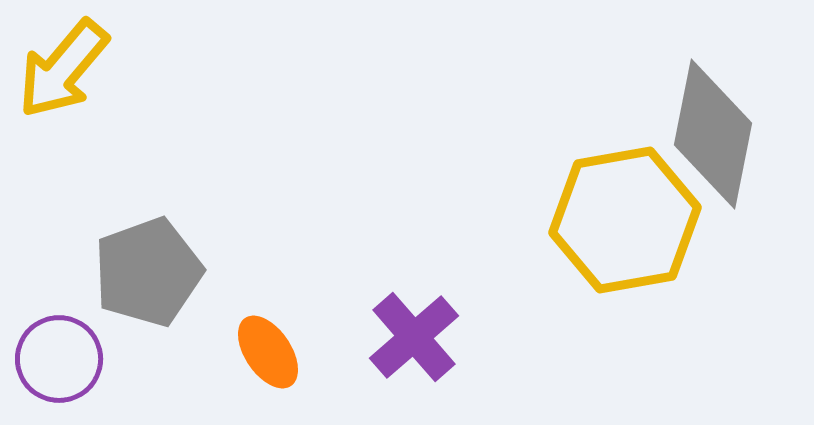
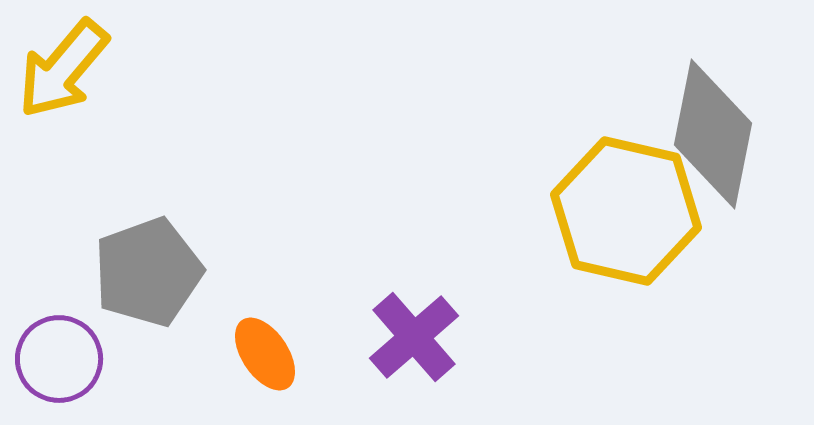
yellow hexagon: moved 1 px right, 9 px up; rotated 23 degrees clockwise
orange ellipse: moved 3 px left, 2 px down
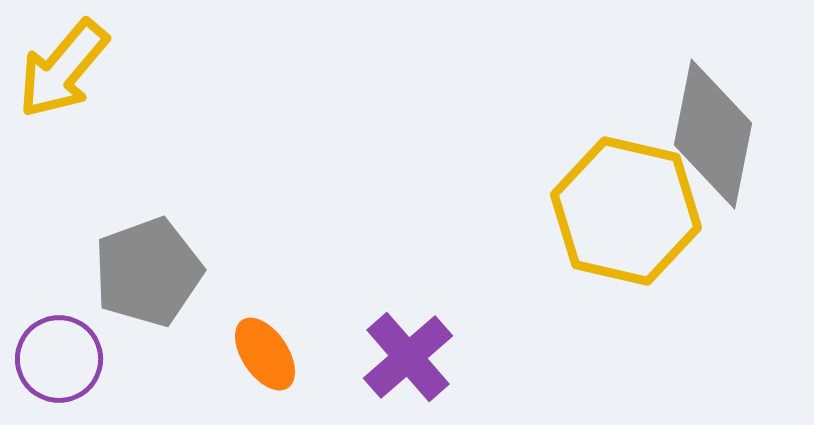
purple cross: moved 6 px left, 20 px down
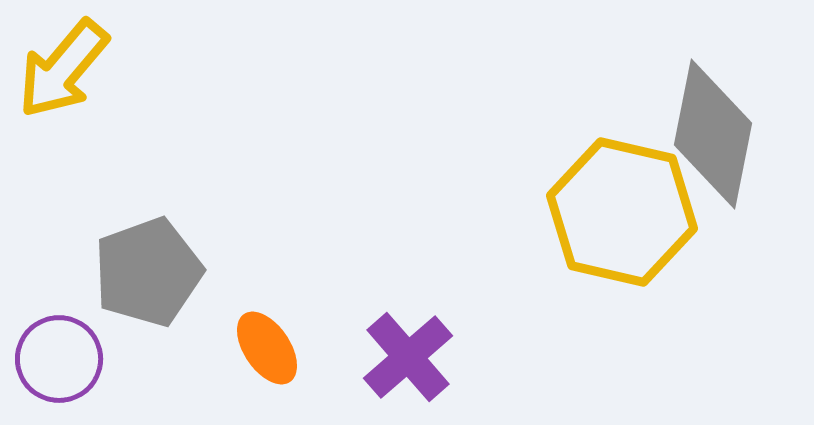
yellow hexagon: moved 4 px left, 1 px down
orange ellipse: moved 2 px right, 6 px up
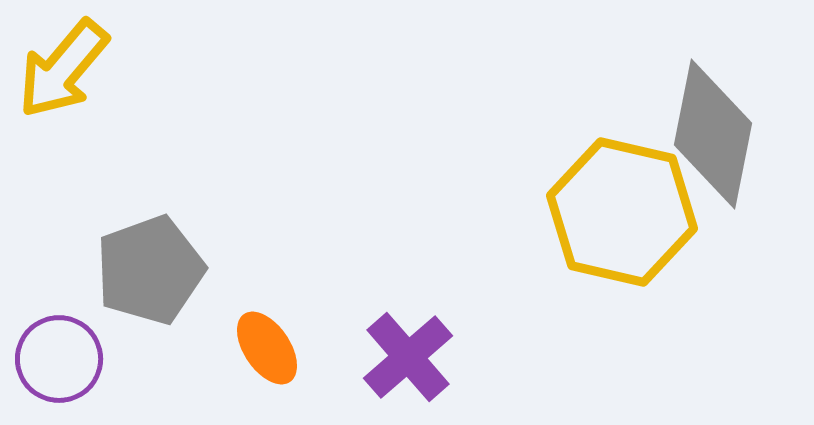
gray pentagon: moved 2 px right, 2 px up
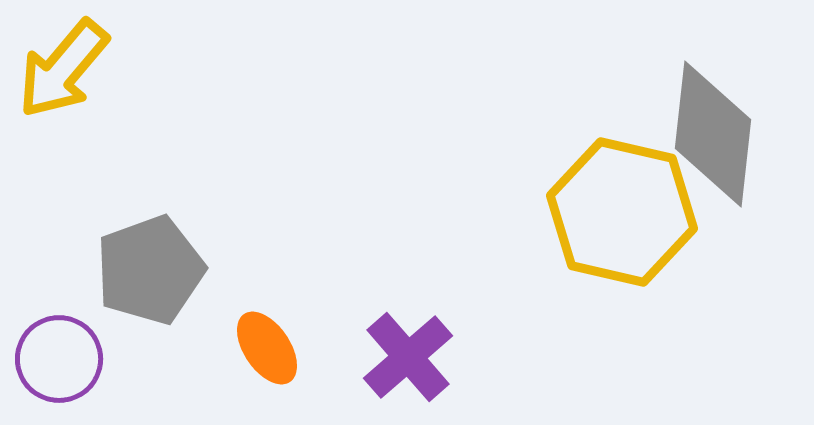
gray diamond: rotated 5 degrees counterclockwise
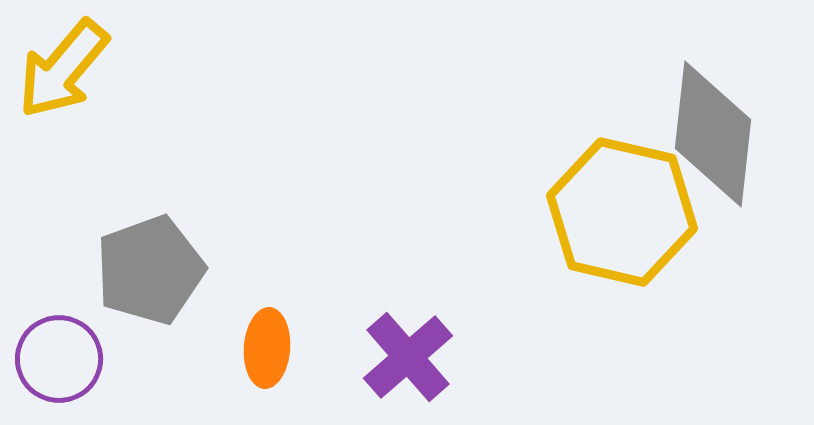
orange ellipse: rotated 38 degrees clockwise
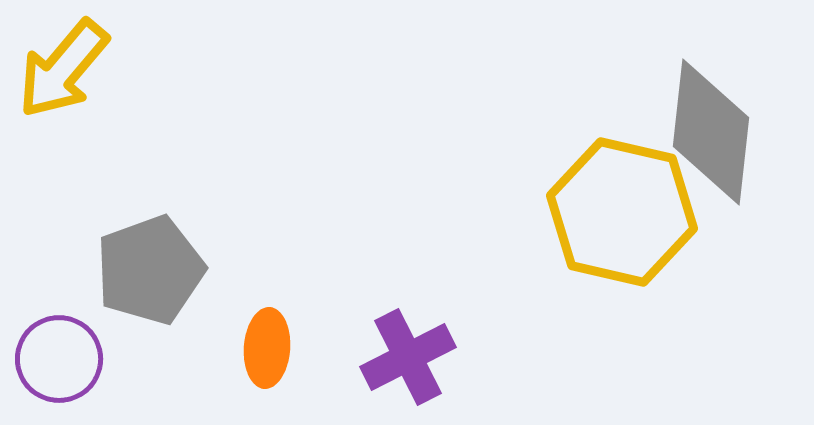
gray diamond: moved 2 px left, 2 px up
purple cross: rotated 14 degrees clockwise
